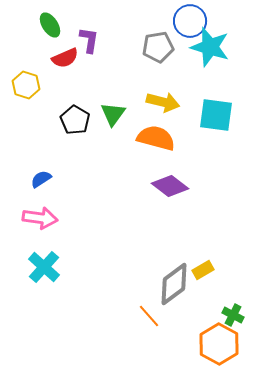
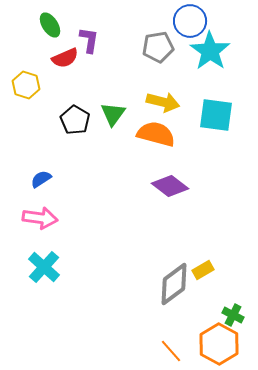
cyan star: moved 4 px down; rotated 18 degrees clockwise
orange semicircle: moved 4 px up
orange line: moved 22 px right, 35 px down
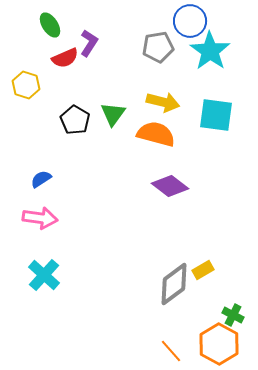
purple L-shape: moved 3 px down; rotated 24 degrees clockwise
cyan cross: moved 8 px down
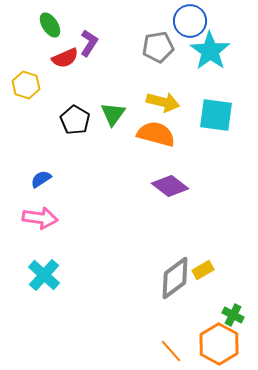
gray diamond: moved 1 px right, 6 px up
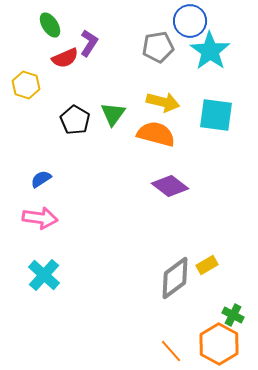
yellow rectangle: moved 4 px right, 5 px up
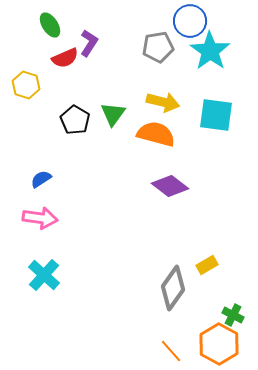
gray diamond: moved 2 px left, 10 px down; rotated 18 degrees counterclockwise
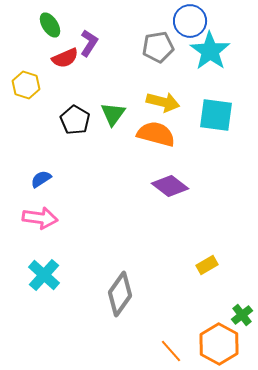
gray diamond: moved 53 px left, 6 px down
green cross: moved 9 px right; rotated 25 degrees clockwise
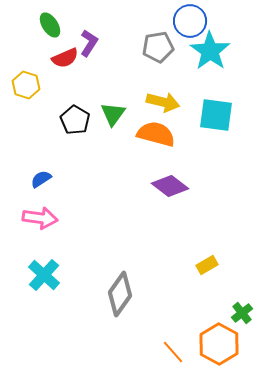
green cross: moved 2 px up
orange line: moved 2 px right, 1 px down
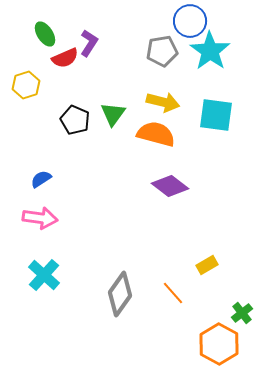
green ellipse: moved 5 px left, 9 px down
gray pentagon: moved 4 px right, 4 px down
yellow hexagon: rotated 24 degrees clockwise
black pentagon: rotated 8 degrees counterclockwise
orange line: moved 59 px up
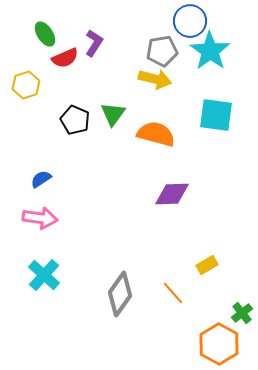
purple L-shape: moved 5 px right
yellow arrow: moved 8 px left, 23 px up
purple diamond: moved 2 px right, 8 px down; rotated 39 degrees counterclockwise
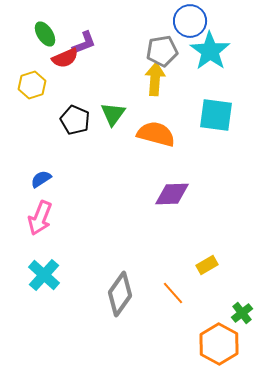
purple L-shape: moved 10 px left; rotated 36 degrees clockwise
yellow arrow: rotated 100 degrees counterclockwise
yellow hexagon: moved 6 px right
pink arrow: rotated 104 degrees clockwise
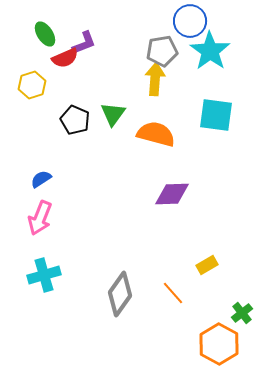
cyan cross: rotated 32 degrees clockwise
